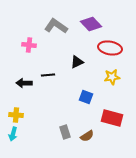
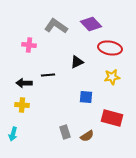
blue square: rotated 16 degrees counterclockwise
yellow cross: moved 6 px right, 10 px up
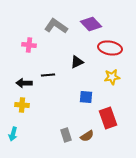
red rectangle: moved 4 px left; rotated 55 degrees clockwise
gray rectangle: moved 1 px right, 3 px down
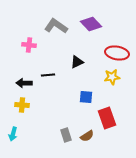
red ellipse: moved 7 px right, 5 px down
red rectangle: moved 1 px left
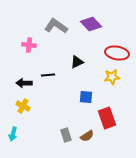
yellow cross: moved 1 px right, 1 px down; rotated 24 degrees clockwise
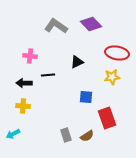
pink cross: moved 1 px right, 11 px down
yellow cross: rotated 24 degrees counterclockwise
cyan arrow: rotated 48 degrees clockwise
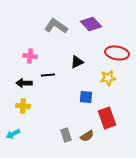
yellow star: moved 4 px left, 1 px down
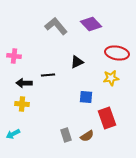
gray L-shape: rotated 15 degrees clockwise
pink cross: moved 16 px left
yellow star: moved 3 px right
yellow cross: moved 1 px left, 2 px up
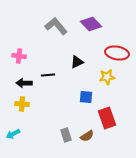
pink cross: moved 5 px right
yellow star: moved 4 px left, 1 px up
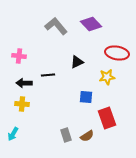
cyan arrow: rotated 32 degrees counterclockwise
